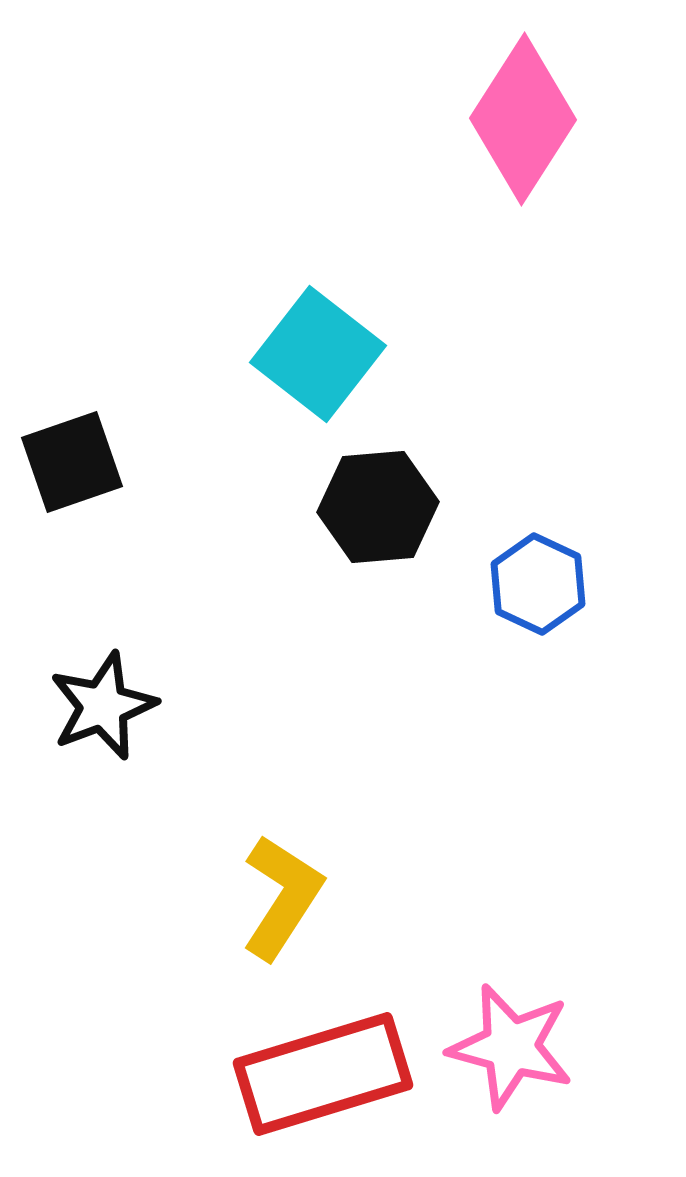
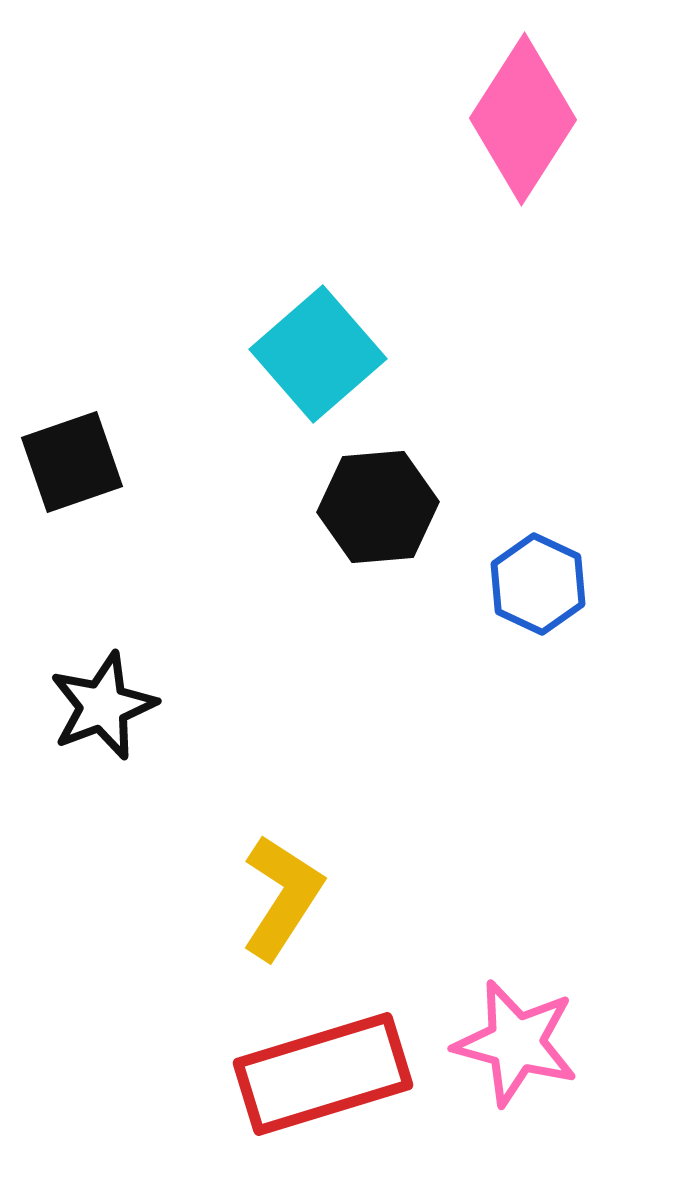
cyan square: rotated 11 degrees clockwise
pink star: moved 5 px right, 4 px up
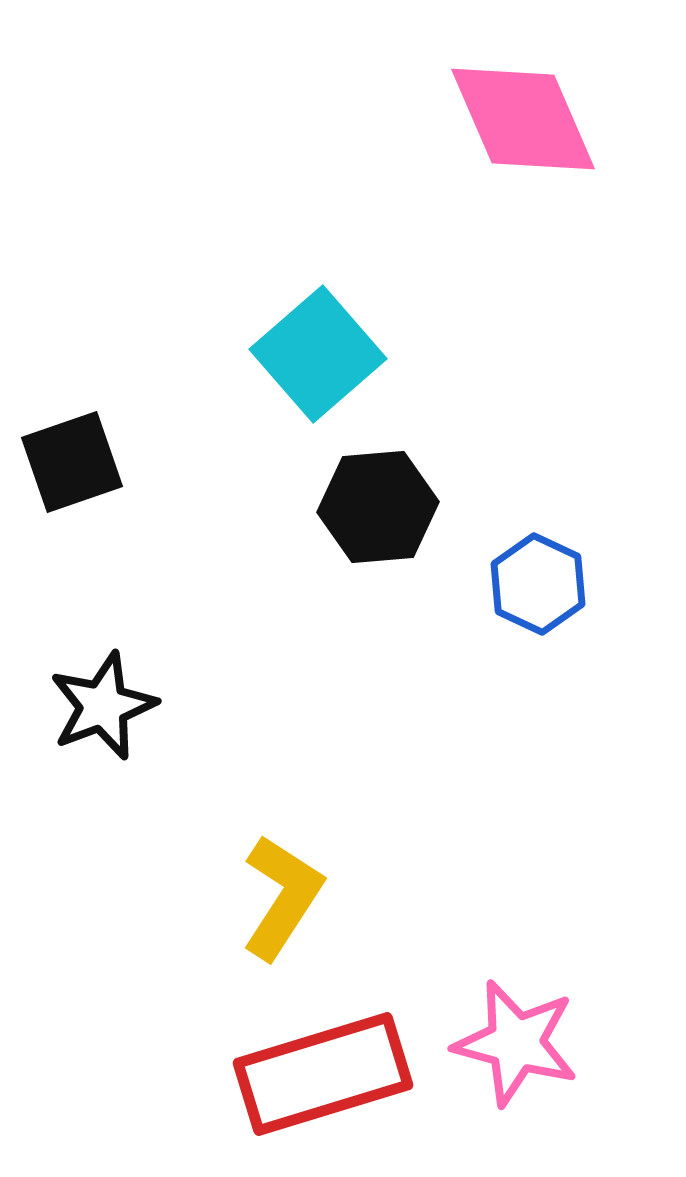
pink diamond: rotated 56 degrees counterclockwise
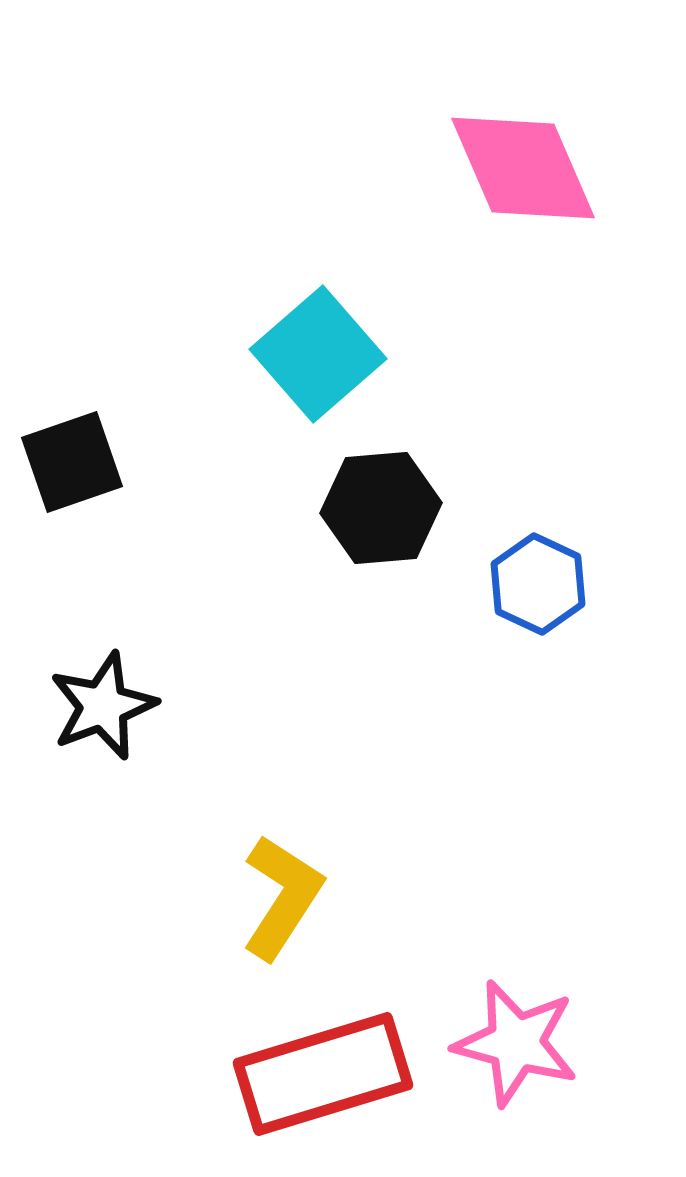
pink diamond: moved 49 px down
black hexagon: moved 3 px right, 1 px down
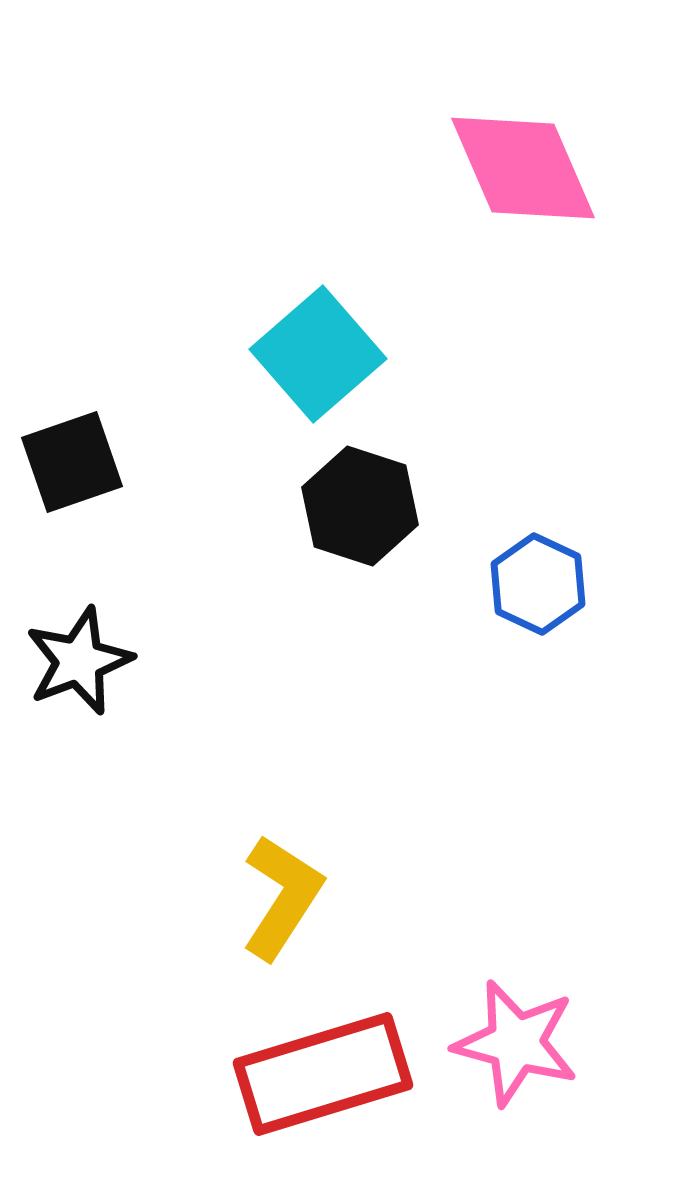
black hexagon: moved 21 px left, 2 px up; rotated 23 degrees clockwise
black star: moved 24 px left, 45 px up
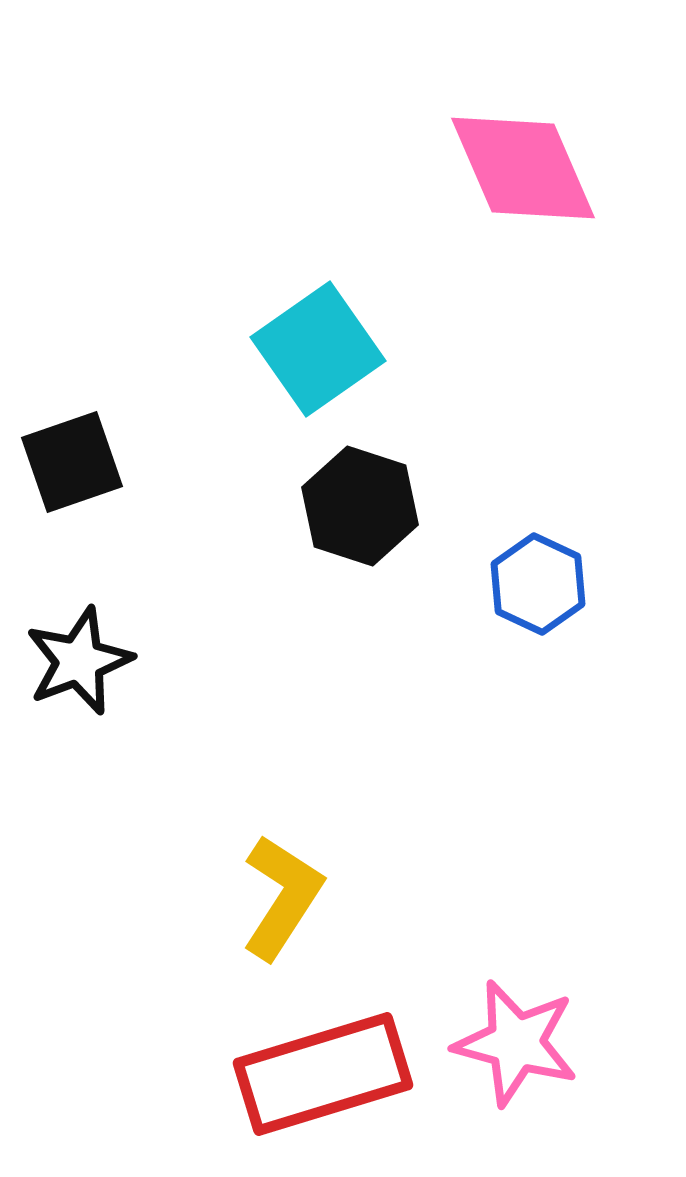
cyan square: moved 5 px up; rotated 6 degrees clockwise
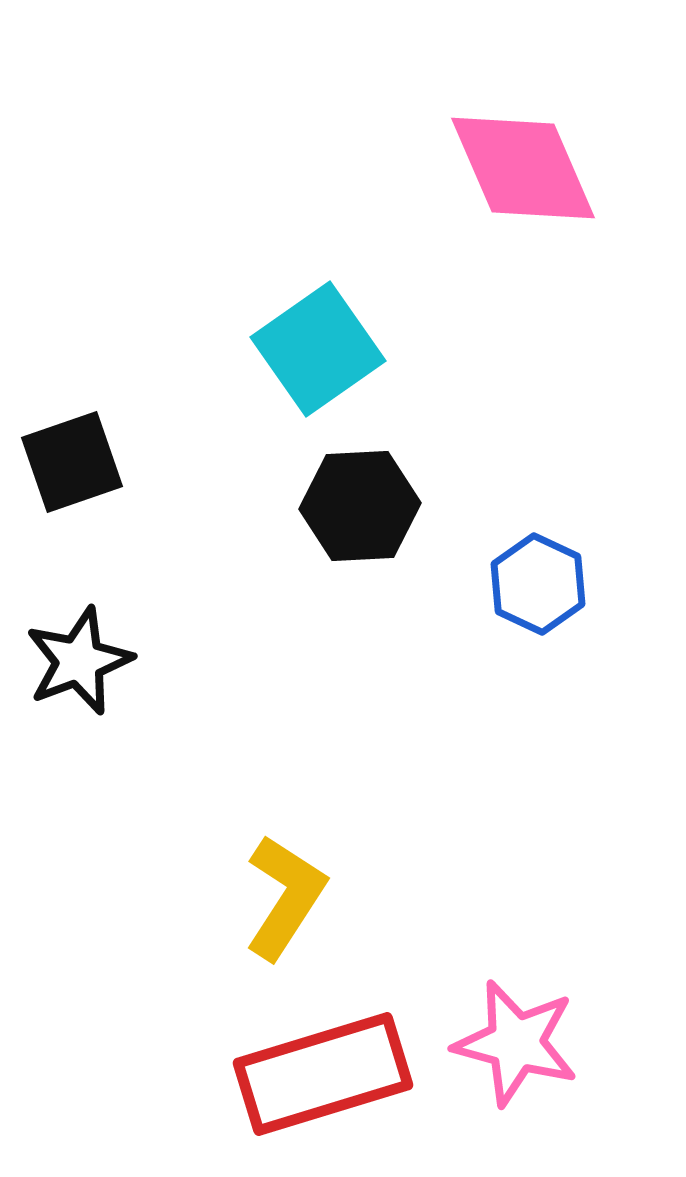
black hexagon: rotated 21 degrees counterclockwise
yellow L-shape: moved 3 px right
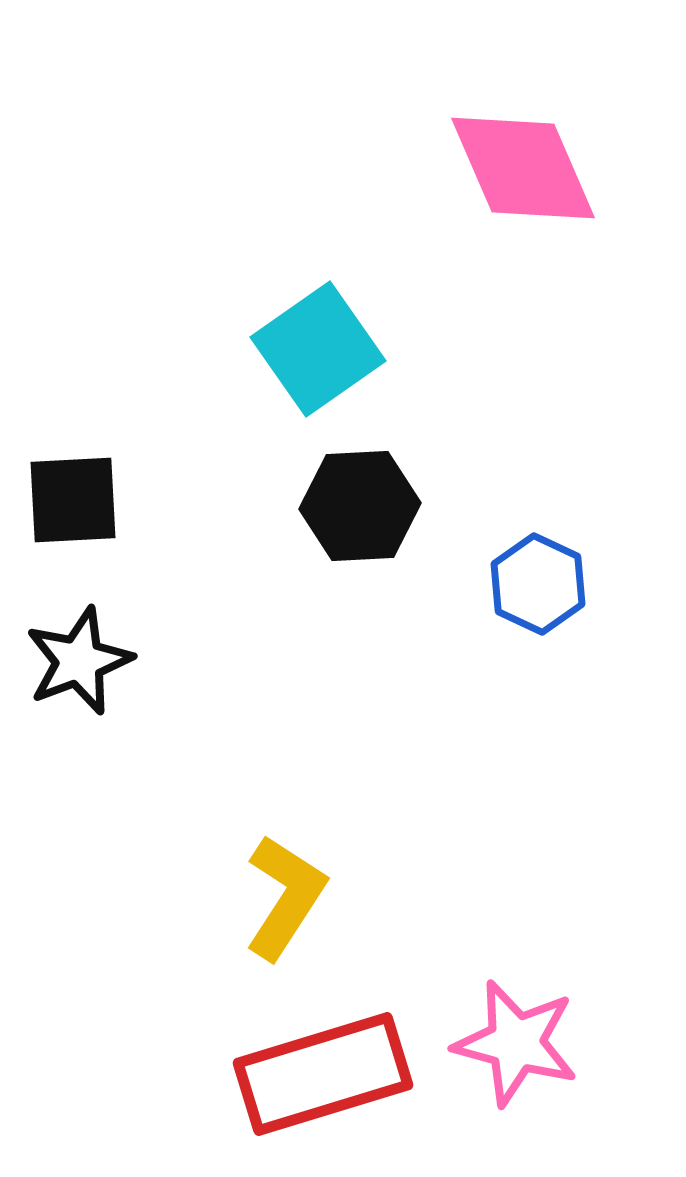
black square: moved 1 px right, 38 px down; rotated 16 degrees clockwise
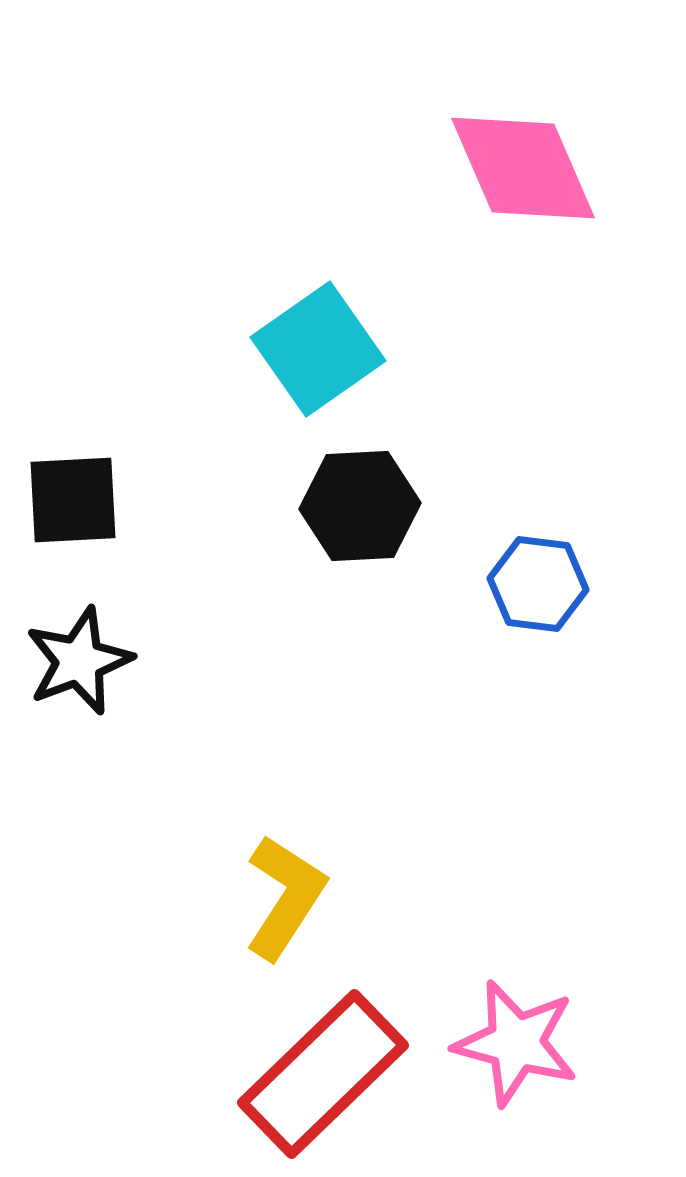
blue hexagon: rotated 18 degrees counterclockwise
red rectangle: rotated 27 degrees counterclockwise
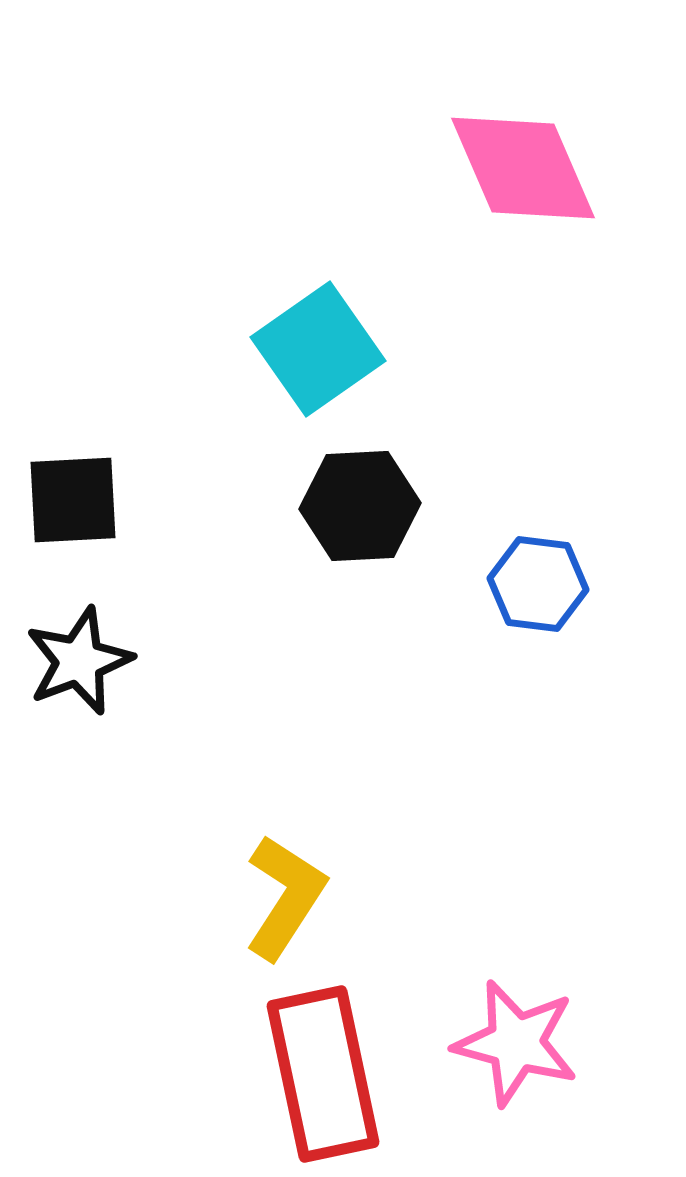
red rectangle: rotated 58 degrees counterclockwise
